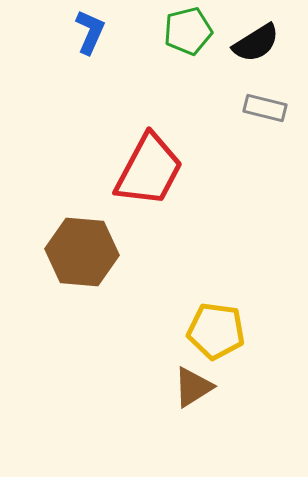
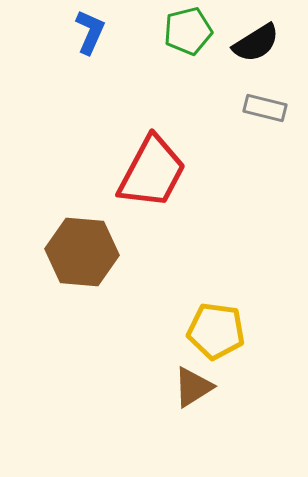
red trapezoid: moved 3 px right, 2 px down
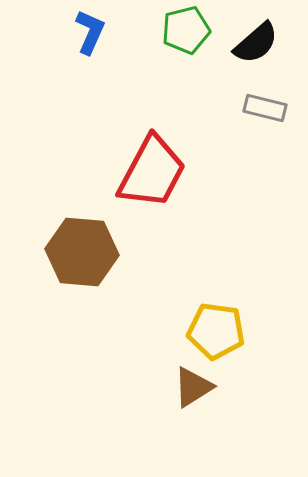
green pentagon: moved 2 px left, 1 px up
black semicircle: rotated 9 degrees counterclockwise
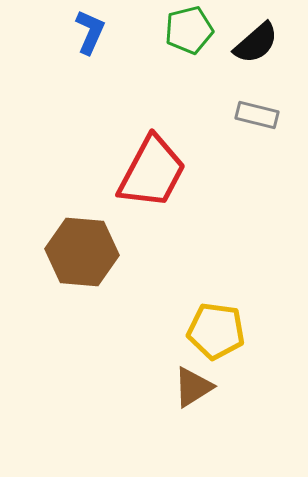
green pentagon: moved 3 px right
gray rectangle: moved 8 px left, 7 px down
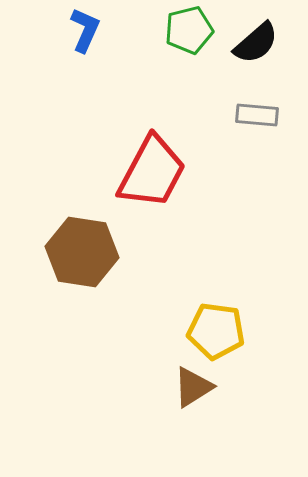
blue L-shape: moved 5 px left, 2 px up
gray rectangle: rotated 9 degrees counterclockwise
brown hexagon: rotated 4 degrees clockwise
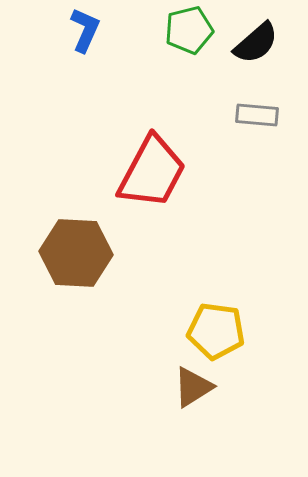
brown hexagon: moved 6 px left, 1 px down; rotated 6 degrees counterclockwise
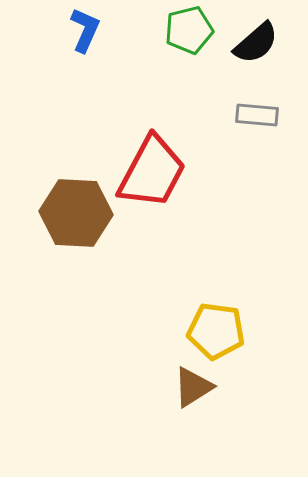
brown hexagon: moved 40 px up
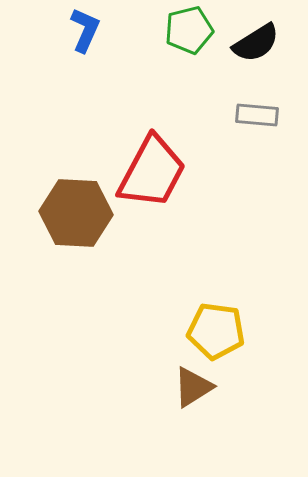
black semicircle: rotated 9 degrees clockwise
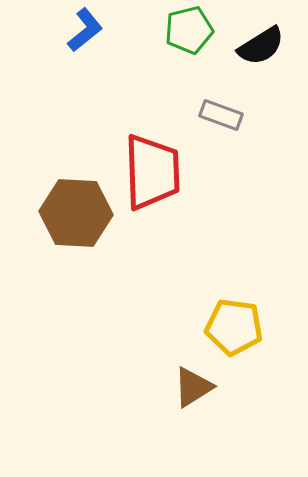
blue L-shape: rotated 27 degrees clockwise
black semicircle: moved 5 px right, 3 px down
gray rectangle: moved 36 px left; rotated 15 degrees clockwise
red trapezoid: rotated 30 degrees counterclockwise
yellow pentagon: moved 18 px right, 4 px up
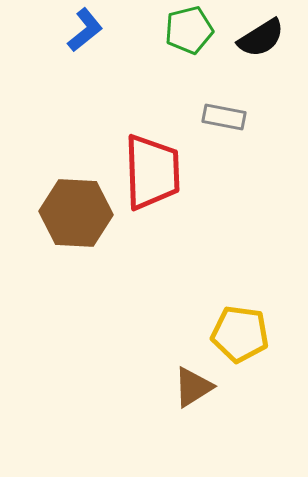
black semicircle: moved 8 px up
gray rectangle: moved 3 px right, 2 px down; rotated 9 degrees counterclockwise
yellow pentagon: moved 6 px right, 7 px down
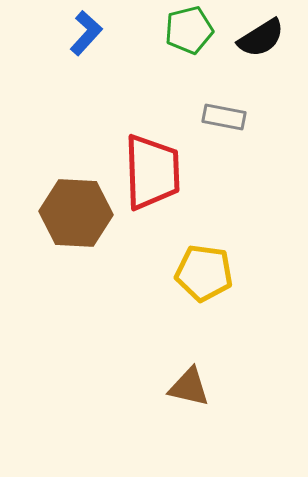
blue L-shape: moved 1 px right, 3 px down; rotated 9 degrees counterclockwise
yellow pentagon: moved 36 px left, 61 px up
brown triangle: moved 4 px left; rotated 45 degrees clockwise
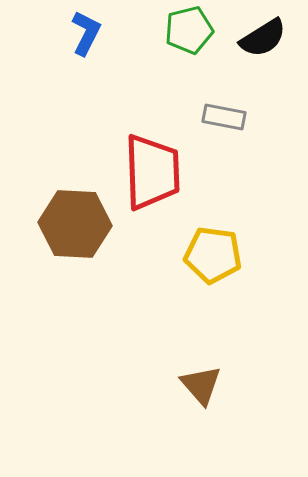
blue L-shape: rotated 15 degrees counterclockwise
black semicircle: moved 2 px right
brown hexagon: moved 1 px left, 11 px down
yellow pentagon: moved 9 px right, 18 px up
brown triangle: moved 12 px right, 2 px up; rotated 36 degrees clockwise
